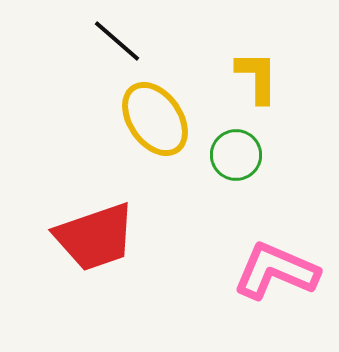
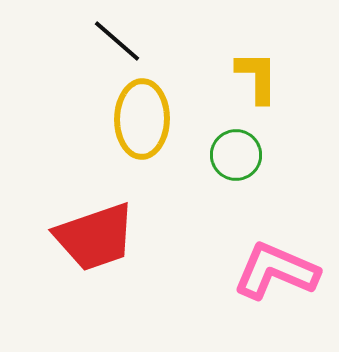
yellow ellipse: moved 13 px left; rotated 36 degrees clockwise
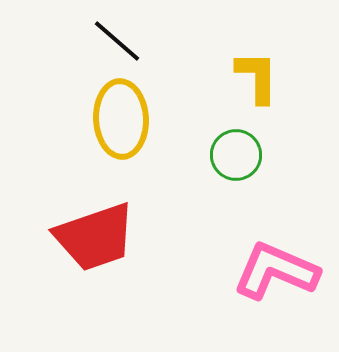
yellow ellipse: moved 21 px left; rotated 4 degrees counterclockwise
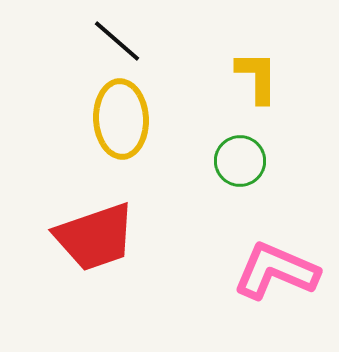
green circle: moved 4 px right, 6 px down
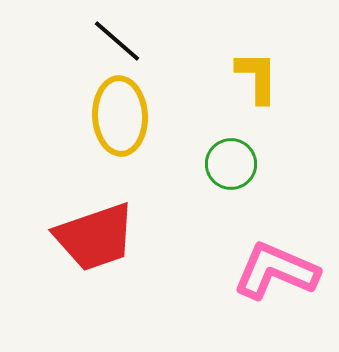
yellow ellipse: moved 1 px left, 3 px up
green circle: moved 9 px left, 3 px down
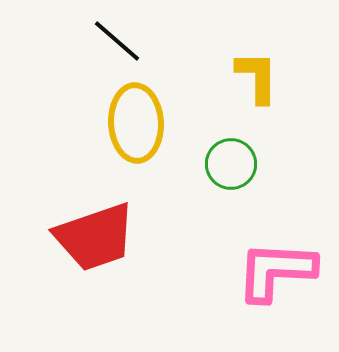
yellow ellipse: moved 16 px right, 7 px down
pink L-shape: rotated 20 degrees counterclockwise
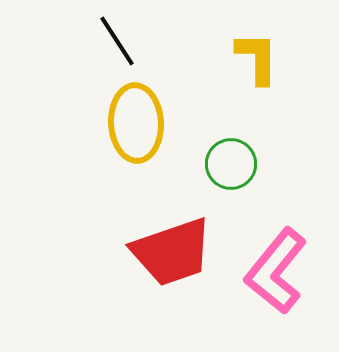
black line: rotated 16 degrees clockwise
yellow L-shape: moved 19 px up
red trapezoid: moved 77 px right, 15 px down
pink L-shape: rotated 54 degrees counterclockwise
